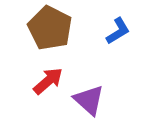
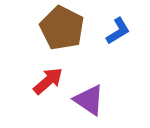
brown pentagon: moved 12 px right
purple triangle: rotated 8 degrees counterclockwise
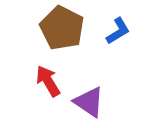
red arrow: rotated 80 degrees counterclockwise
purple triangle: moved 2 px down
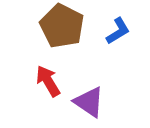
brown pentagon: moved 2 px up
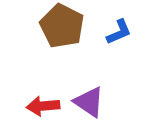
blue L-shape: moved 1 px right, 1 px down; rotated 8 degrees clockwise
red arrow: moved 5 px left, 25 px down; rotated 64 degrees counterclockwise
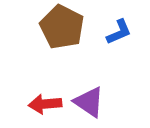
brown pentagon: moved 1 px down
red arrow: moved 2 px right, 2 px up
